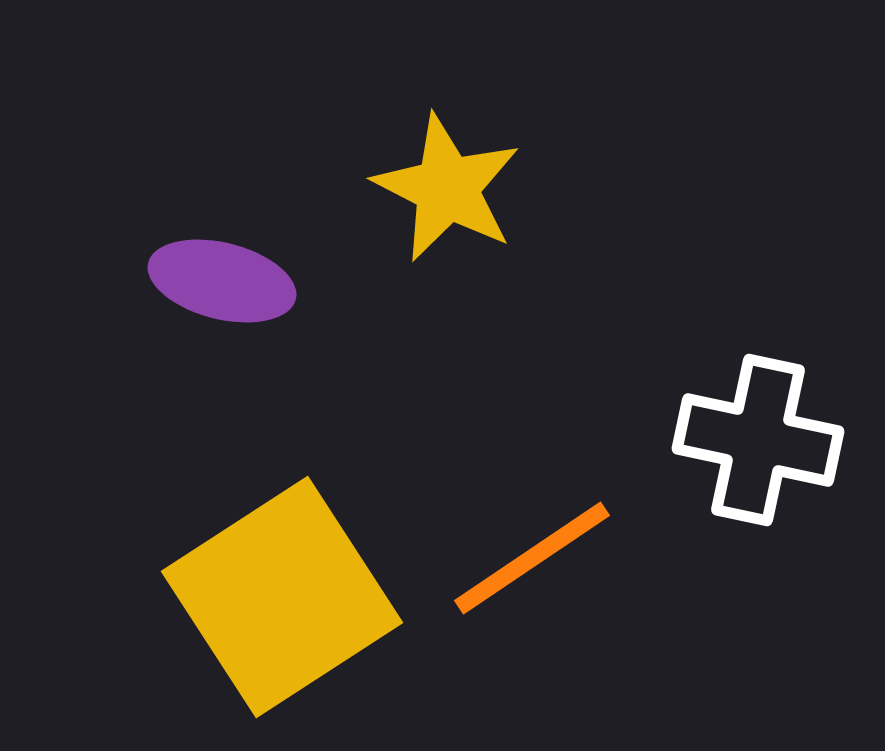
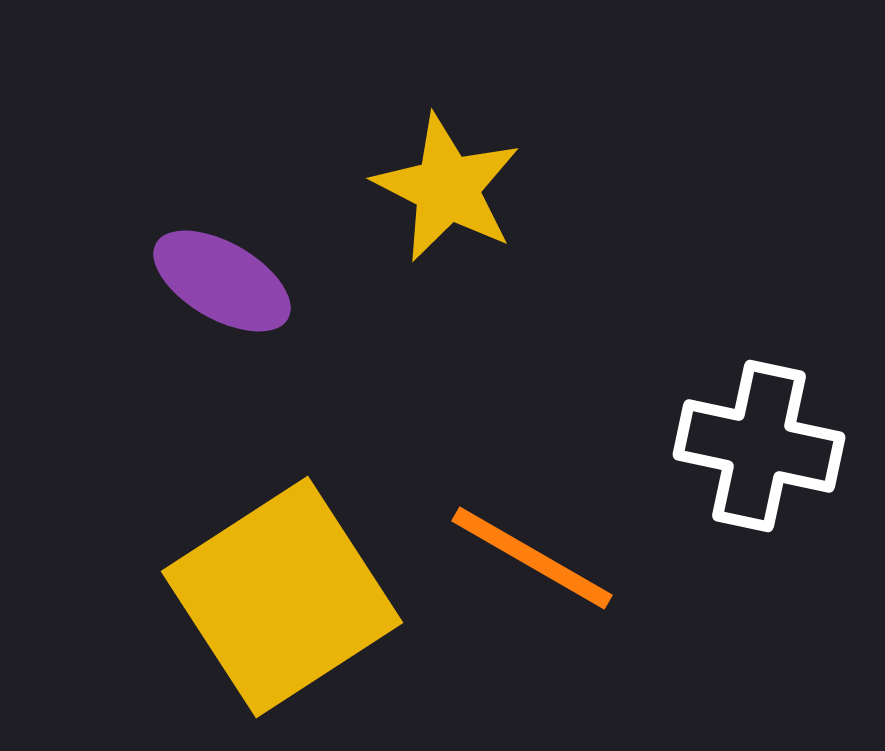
purple ellipse: rotated 16 degrees clockwise
white cross: moved 1 px right, 6 px down
orange line: rotated 64 degrees clockwise
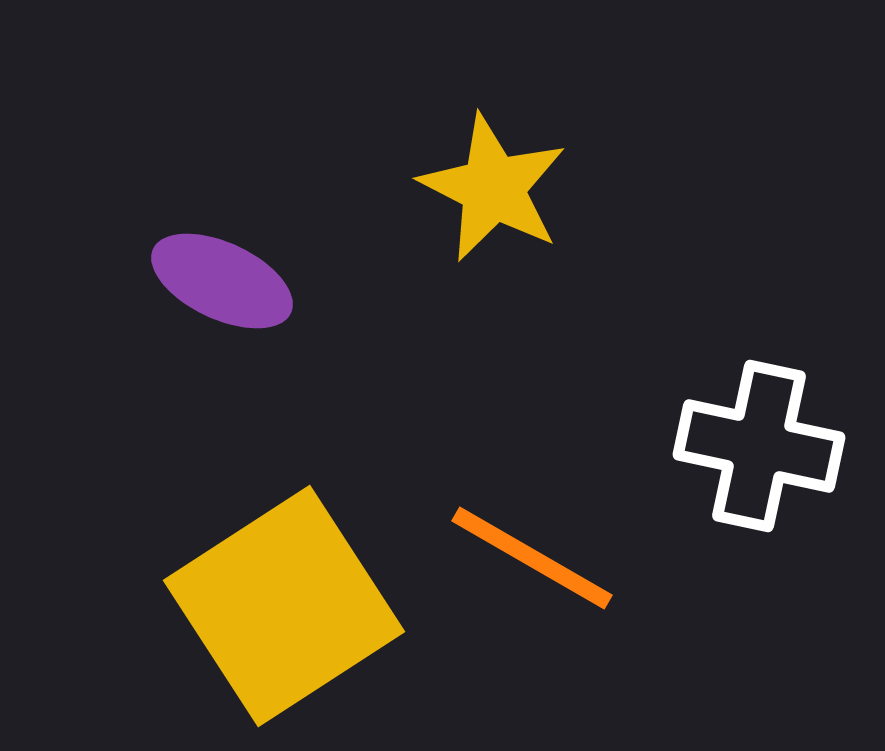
yellow star: moved 46 px right
purple ellipse: rotated 5 degrees counterclockwise
yellow square: moved 2 px right, 9 px down
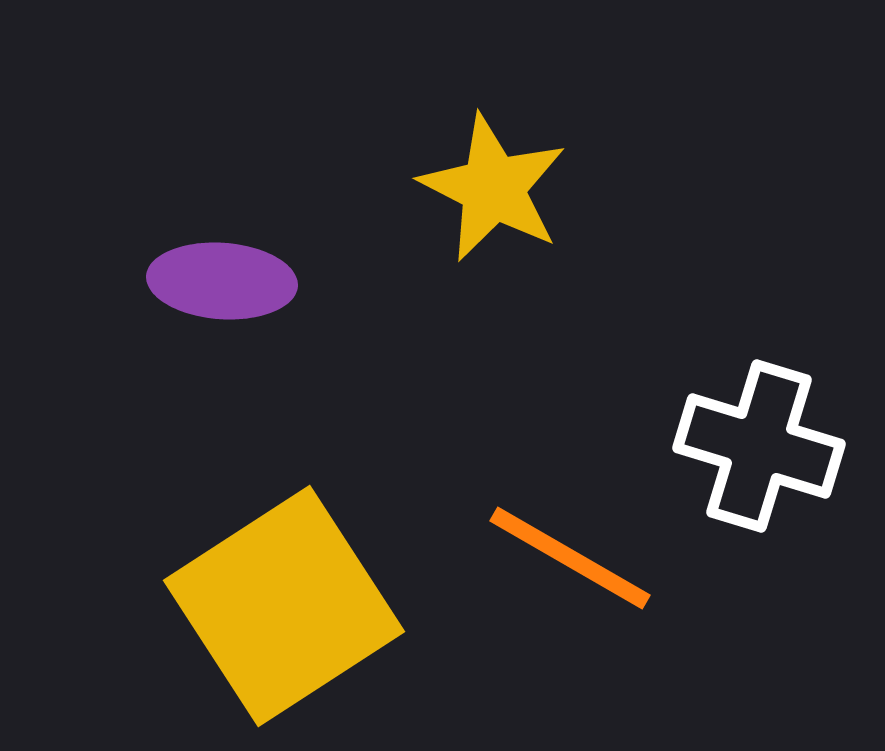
purple ellipse: rotated 21 degrees counterclockwise
white cross: rotated 5 degrees clockwise
orange line: moved 38 px right
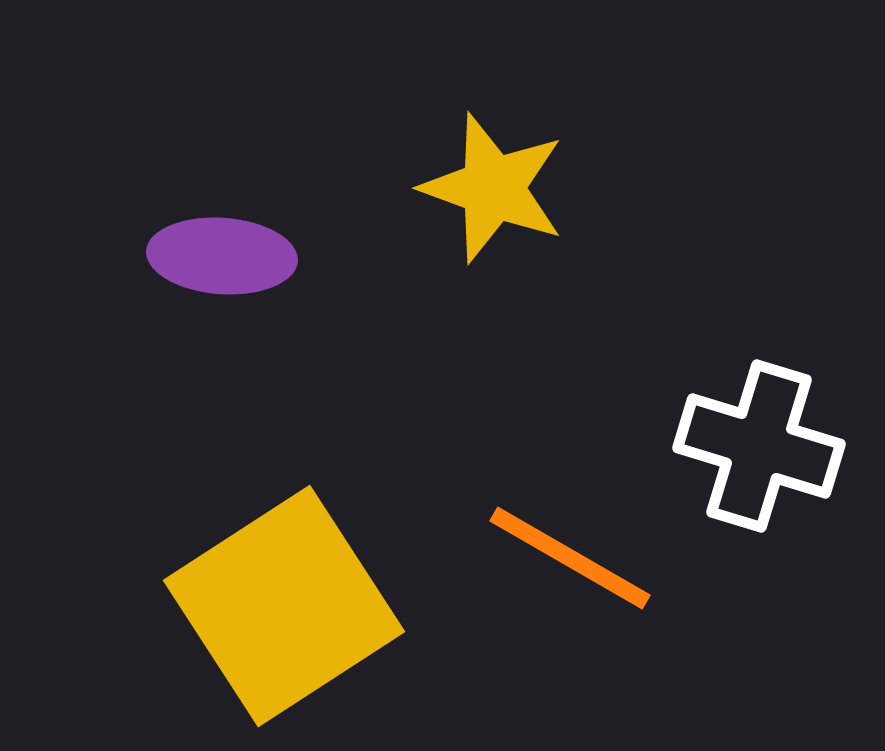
yellow star: rotated 7 degrees counterclockwise
purple ellipse: moved 25 px up
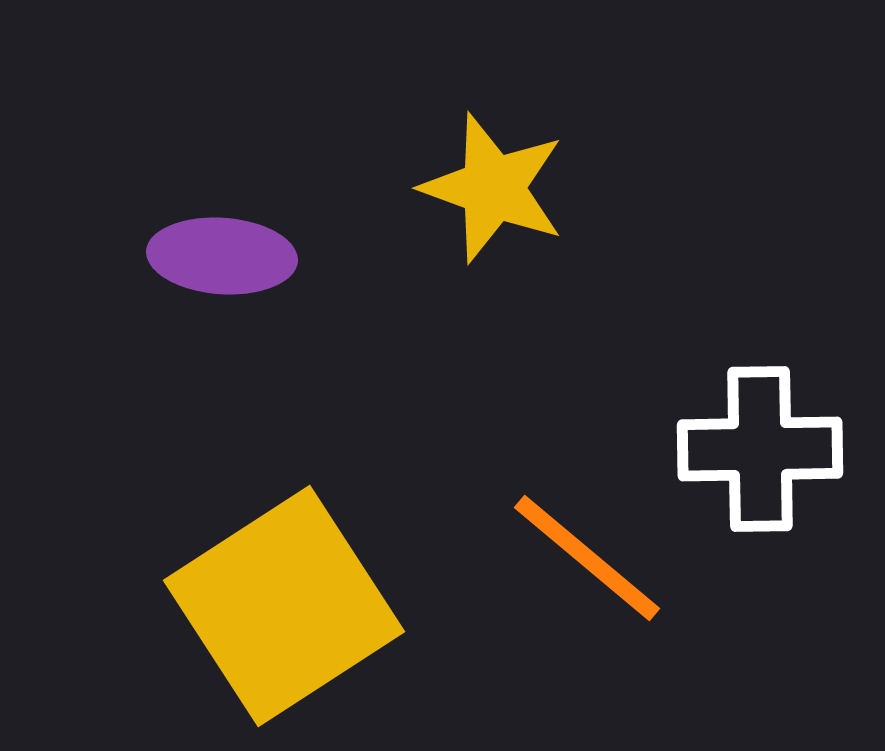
white cross: moved 1 px right, 3 px down; rotated 18 degrees counterclockwise
orange line: moved 17 px right; rotated 10 degrees clockwise
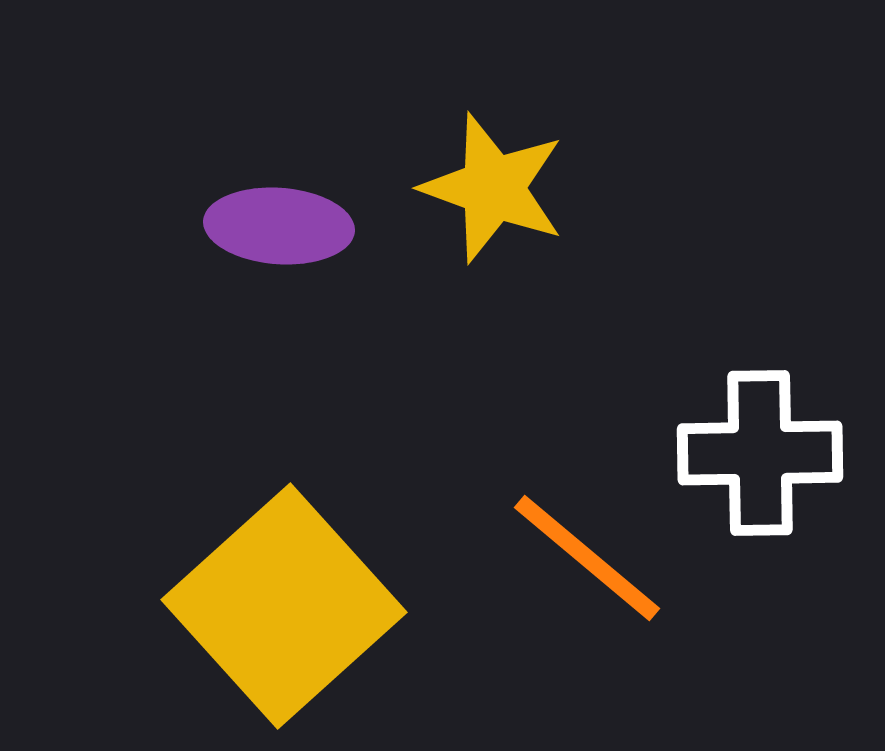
purple ellipse: moved 57 px right, 30 px up
white cross: moved 4 px down
yellow square: rotated 9 degrees counterclockwise
